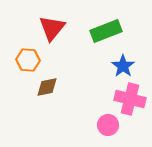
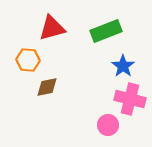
red triangle: rotated 36 degrees clockwise
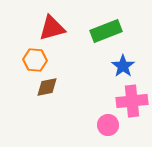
orange hexagon: moved 7 px right
pink cross: moved 2 px right, 2 px down; rotated 20 degrees counterclockwise
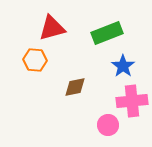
green rectangle: moved 1 px right, 2 px down
brown diamond: moved 28 px right
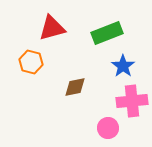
orange hexagon: moved 4 px left, 2 px down; rotated 10 degrees clockwise
pink circle: moved 3 px down
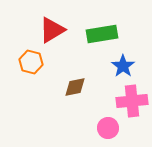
red triangle: moved 2 px down; rotated 16 degrees counterclockwise
green rectangle: moved 5 px left, 1 px down; rotated 12 degrees clockwise
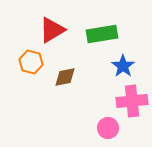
brown diamond: moved 10 px left, 10 px up
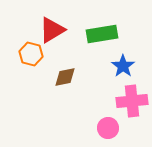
orange hexagon: moved 8 px up
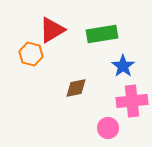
brown diamond: moved 11 px right, 11 px down
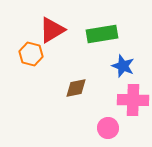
blue star: rotated 15 degrees counterclockwise
pink cross: moved 1 px right, 1 px up; rotated 8 degrees clockwise
